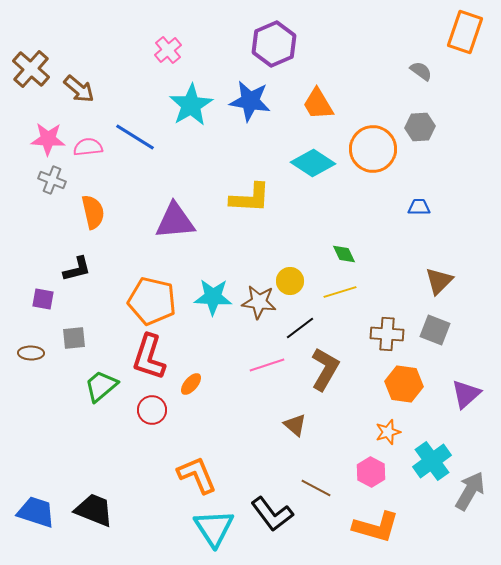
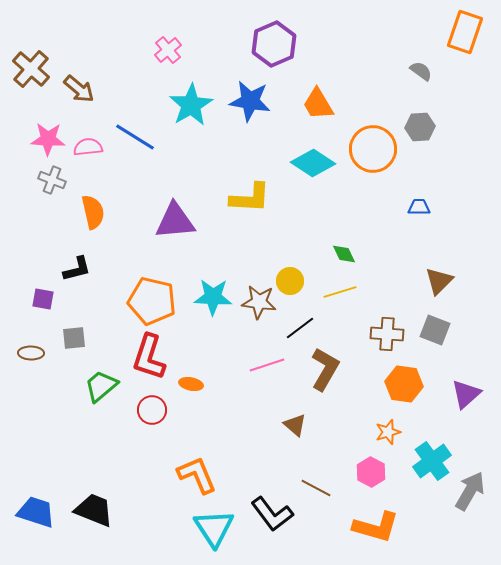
orange ellipse at (191, 384): rotated 60 degrees clockwise
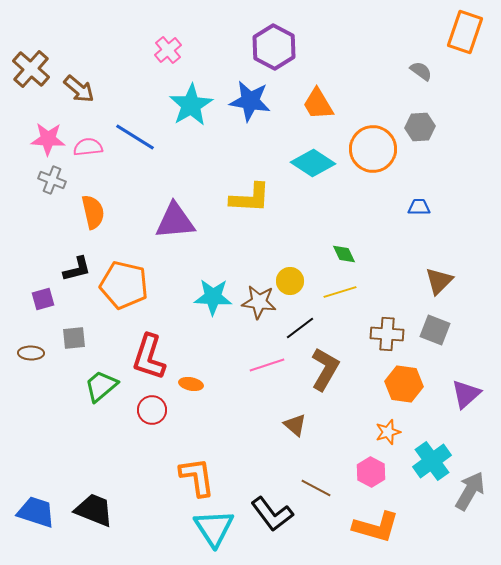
purple hexagon at (274, 44): moved 3 px down; rotated 9 degrees counterclockwise
purple square at (43, 299): rotated 25 degrees counterclockwise
orange pentagon at (152, 301): moved 28 px left, 16 px up
orange L-shape at (197, 475): moved 2 px down; rotated 15 degrees clockwise
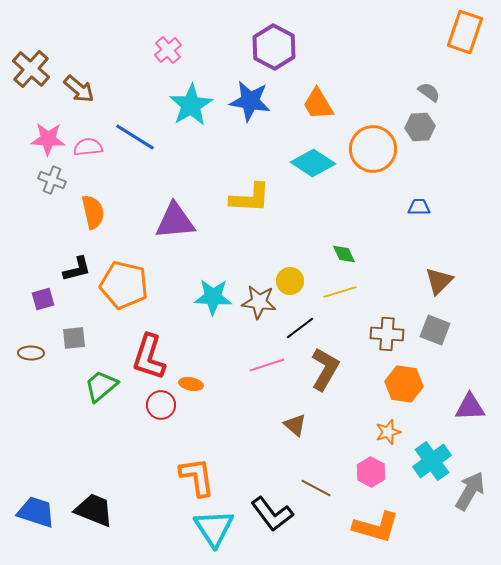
gray semicircle at (421, 71): moved 8 px right, 21 px down
purple triangle at (466, 394): moved 4 px right, 13 px down; rotated 40 degrees clockwise
red circle at (152, 410): moved 9 px right, 5 px up
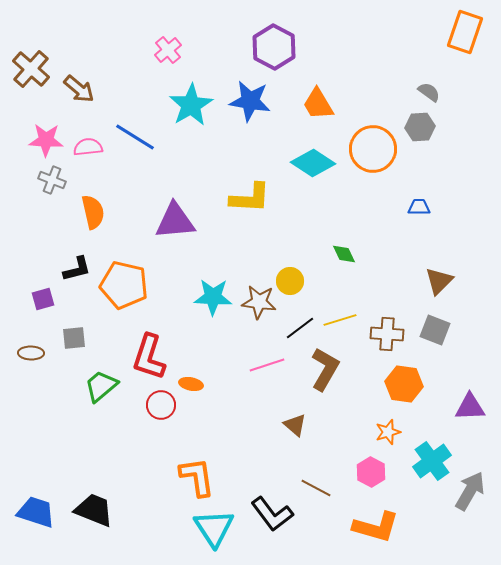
pink star at (48, 139): moved 2 px left, 1 px down
yellow line at (340, 292): moved 28 px down
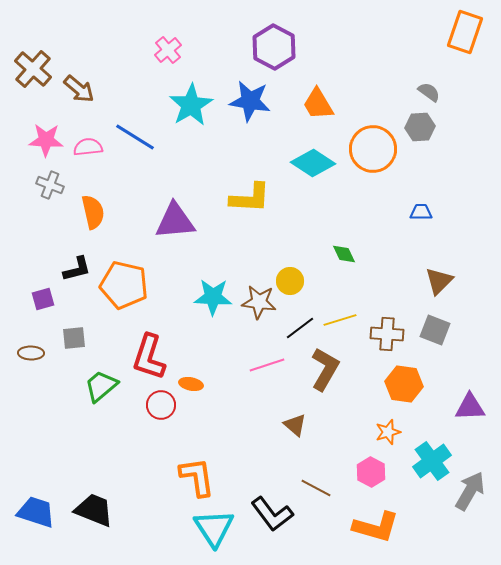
brown cross at (31, 69): moved 2 px right
gray cross at (52, 180): moved 2 px left, 5 px down
blue trapezoid at (419, 207): moved 2 px right, 5 px down
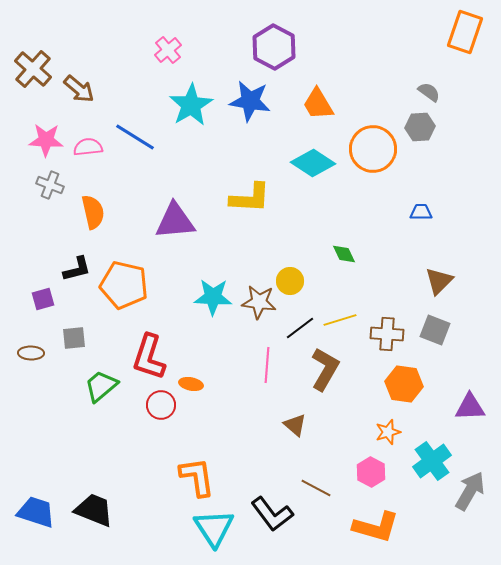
pink line at (267, 365): rotated 68 degrees counterclockwise
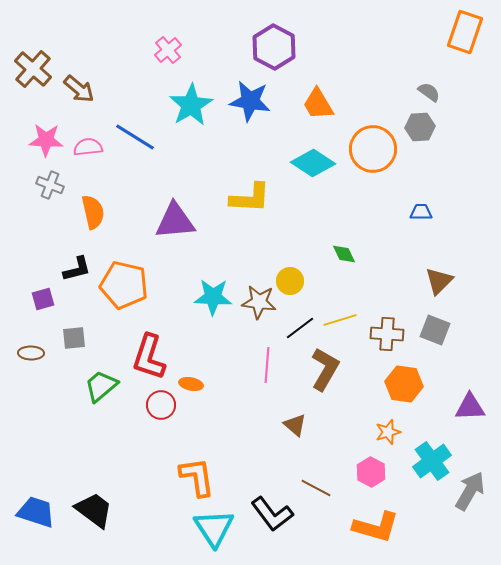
black trapezoid at (94, 510): rotated 15 degrees clockwise
